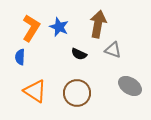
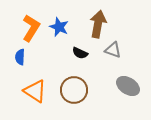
black semicircle: moved 1 px right, 1 px up
gray ellipse: moved 2 px left
brown circle: moved 3 px left, 3 px up
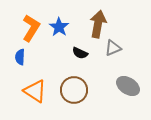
blue star: rotated 12 degrees clockwise
gray triangle: moved 2 px up; rotated 42 degrees counterclockwise
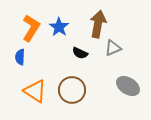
brown circle: moved 2 px left
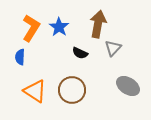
gray triangle: rotated 24 degrees counterclockwise
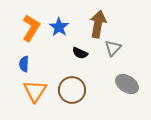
blue semicircle: moved 4 px right, 7 px down
gray ellipse: moved 1 px left, 2 px up
orange triangle: rotated 30 degrees clockwise
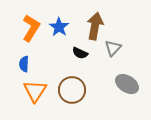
brown arrow: moved 3 px left, 2 px down
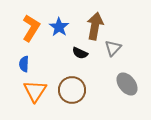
gray ellipse: rotated 20 degrees clockwise
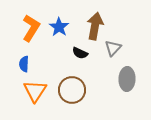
gray ellipse: moved 5 px up; rotated 40 degrees clockwise
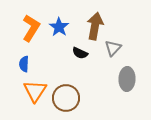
brown circle: moved 6 px left, 8 px down
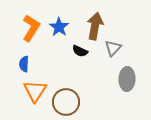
black semicircle: moved 2 px up
brown circle: moved 4 px down
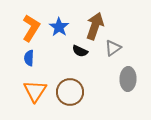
brown arrow: rotated 8 degrees clockwise
gray triangle: rotated 12 degrees clockwise
blue semicircle: moved 5 px right, 6 px up
gray ellipse: moved 1 px right
brown circle: moved 4 px right, 10 px up
